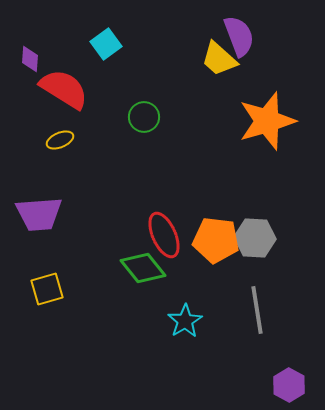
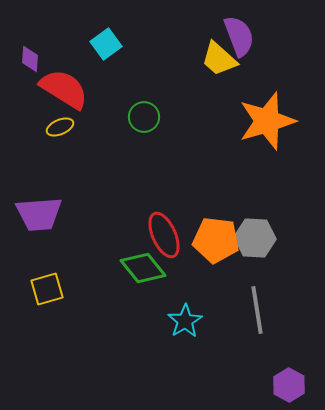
yellow ellipse: moved 13 px up
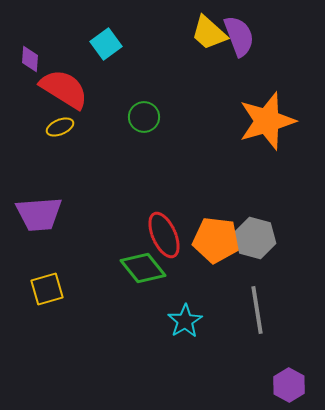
yellow trapezoid: moved 10 px left, 26 px up
gray hexagon: rotated 12 degrees clockwise
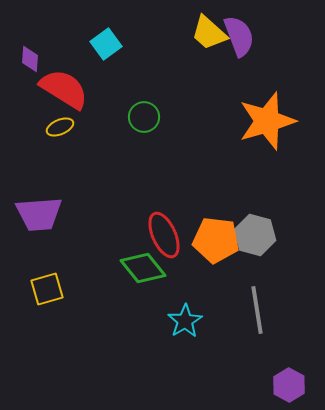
gray hexagon: moved 3 px up
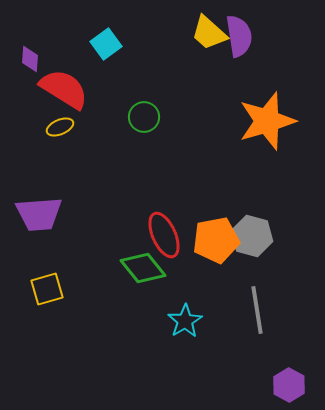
purple semicircle: rotated 12 degrees clockwise
gray hexagon: moved 3 px left, 1 px down
orange pentagon: rotated 18 degrees counterclockwise
